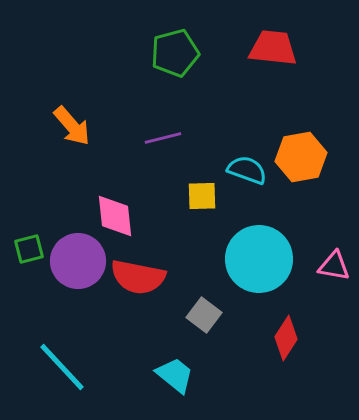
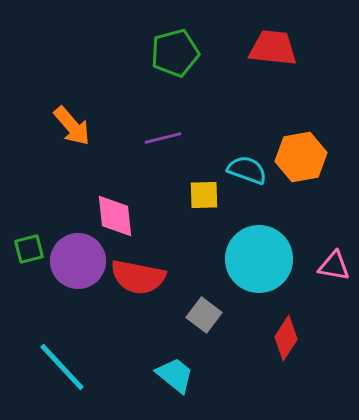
yellow square: moved 2 px right, 1 px up
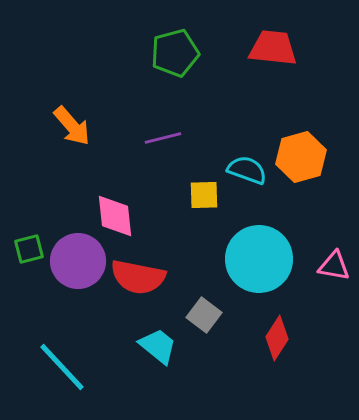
orange hexagon: rotated 6 degrees counterclockwise
red diamond: moved 9 px left
cyan trapezoid: moved 17 px left, 29 px up
